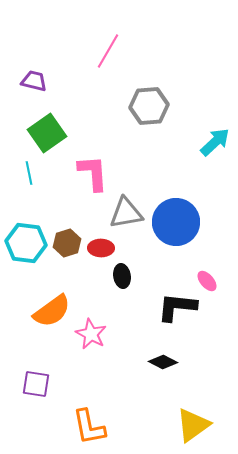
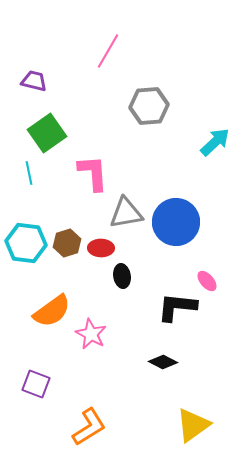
purple square: rotated 12 degrees clockwise
orange L-shape: rotated 111 degrees counterclockwise
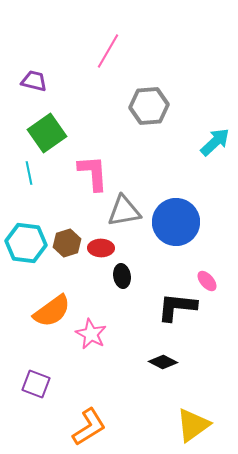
gray triangle: moved 2 px left, 2 px up
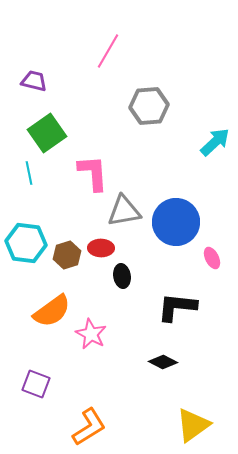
brown hexagon: moved 12 px down
pink ellipse: moved 5 px right, 23 px up; rotated 15 degrees clockwise
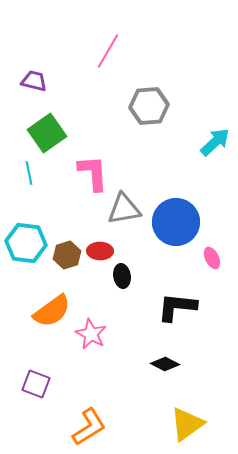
gray triangle: moved 2 px up
red ellipse: moved 1 px left, 3 px down
black diamond: moved 2 px right, 2 px down
yellow triangle: moved 6 px left, 1 px up
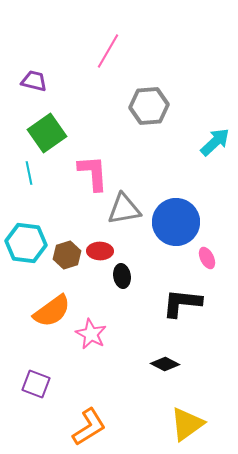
pink ellipse: moved 5 px left
black L-shape: moved 5 px right, 4 px up
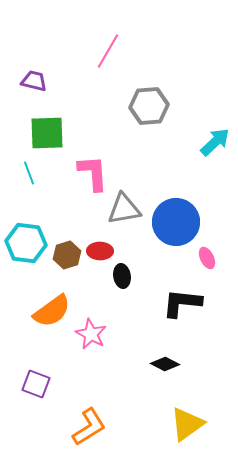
green square: rotated 33 degrees clockwise
cyan line: rotated 10 degrees counterclockwise
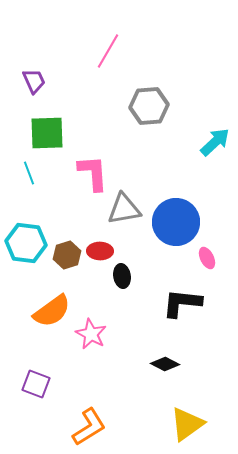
purple trapezoid: rotated 52 degrees clockwise
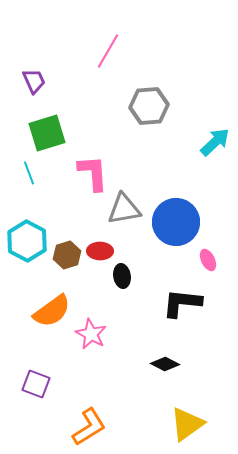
green square: rotated 15 degrees counterclockwise
cyan hexagon: moved 1 px right, 2 px up; rotated 21 degrees clockwise
pink ellipse: moved 1 px right, 2 px down
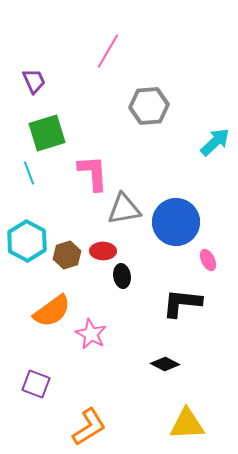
red ellipse: moved 3 px right
yellow triangle: rotated 33 degrees clockwise
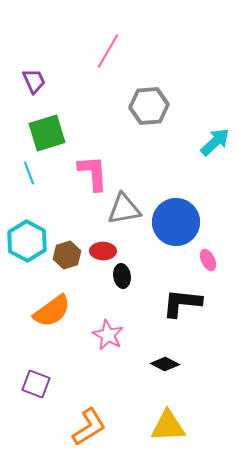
pink star: moved 17 px right, 1 px down
yellow triangle: moved 19 px left, 2 px down
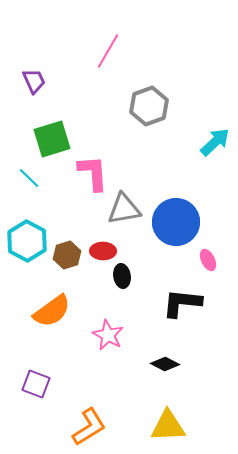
gray hexagon: rotated 15 degrees counterclockwise
green square: moved 5 px right, 6 px down
cyan line: moved 5 px down; rotated 25 degrees counterclockwise
